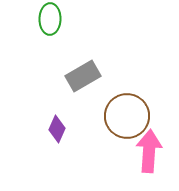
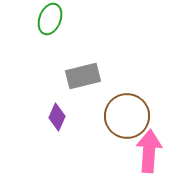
green ellipse: rotated 20 degrees clockwise
gray rectangle: rotated 16 degrees clockwise
purple diamond: moved 12 px up
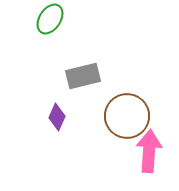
green ellipse: rotated 12 degrees clockwise
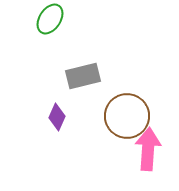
pink arrow: moved 1 px left, 2 px up
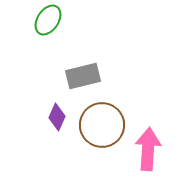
green ellipse: moved 2 px left, 1 px down
brown circle: moved 25 px left, 9 px down
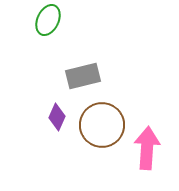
green ellipse: rotated 8 degrees counterclockwise
pink arrow: moved 1 px left, 1 px up
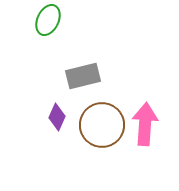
pink arrow: moved 2 px left, 24 px up
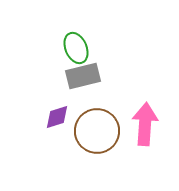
green ellipse: moved 28 px right, 28 px down; rotated 48 degrees counterclockwise
purple diamond: rotated 48 degrees clockwise
brown circle: moved 5 px left, 6 px down
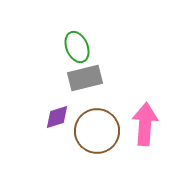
green ellipse: moved 1 px right, 1 px up
gray rectangle: moved 2 px right, 2 px down
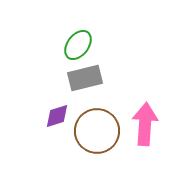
green ellipse: moved 1 px right, 2 px up; rotated 60 degrees clockwise
purple diamond: moved 1 px up
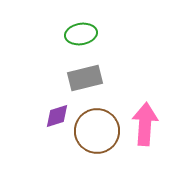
green ellipse: moved 3 px right, 11 px up; rotated 44 degrees clockwise
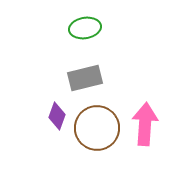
green ellipse: moved 4 px right, 6 px up
purple diamond: rotated 52 degrees counterclockwise
brown circle: moved 3 px up
